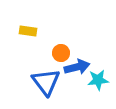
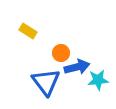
yellow rectangle: rotated 24 degrees clockwise
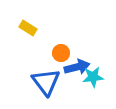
yellow rectangle: moved 3 px up
cyan star: moved 5 px left, 3 px up
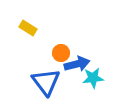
blue arrow: moved 3 px up
cyan star: moved 1 px down
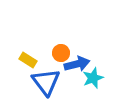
yellow rectangle: moved 32 px down
cyan star: rotated 15 degrees counterclockwise
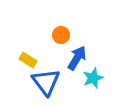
orange circle: moved 18 px up
blue arrow: moved 6 px up; rotated 45 degrees counterclockwise
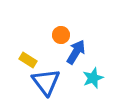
blue arrow: moved 1 px left, 6 px up
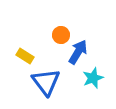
blue arrow: moved 2 px right
yellow rectangle: moved 3 px left, 4 px up
